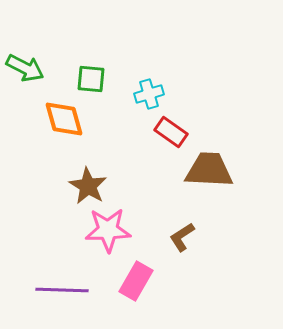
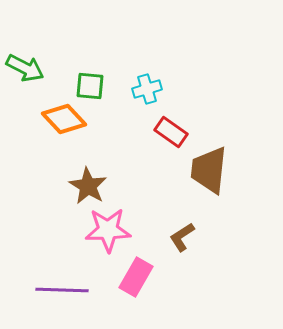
green square: moved 1 px left, 7 px down
cyan cross: moved 2 px left, 5 px up
orange diamond: rotated 27 degrees counterclockwise
brown trapezoid: rotated 87 degrees counterclockwise
pink rectangle: moved 4 px up
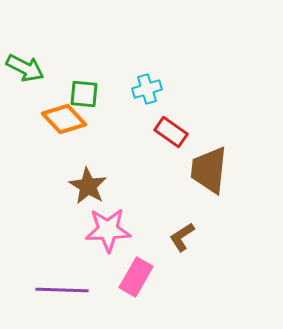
green square: moved 6 px left, 8 px down
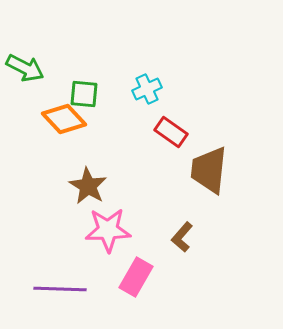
cyan cross: rotated 8 degrees counterclockwise
brown L-shape: rotated 16 degrees counterclockwise
purple line: moved 2 px left, 1 px up
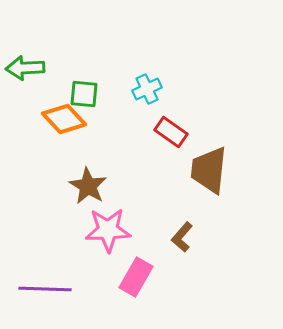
green arrow: rotated 150 degrees clockwise
purple line: moved 15 px left
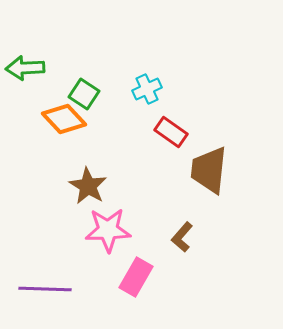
green square: rotated 28 degrees clockwise
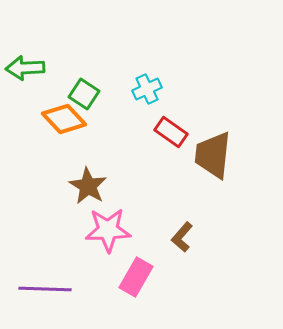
brown trapezoid: moved 4 px right, 15 px up
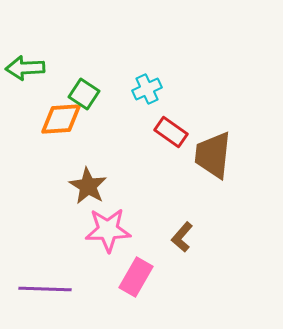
orange diamond: moved 3 px left; rotated 51 degrees counterclockwise
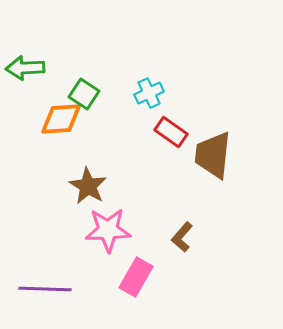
cyan cross: moved 2 px right, 4 px down
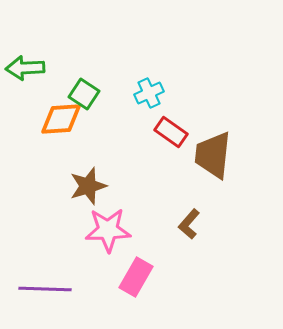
brown star: rotated 24 degrees clockwise
brown L-shape: moved 7 px right, 13 px up
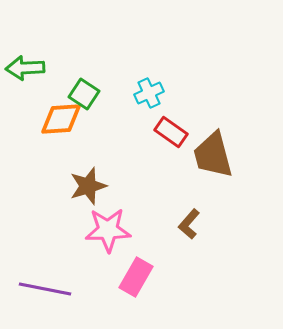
brown trapezoid: rotated 21 degrees counterclockwise
purple line: rotated 9 degrees clockwise
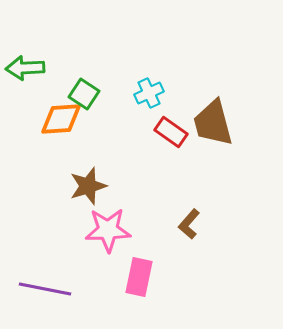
brown trapezoid: moved 32 px up
pink rectangle: moved 3 px right; rotated 18 degrees counterclockwise
